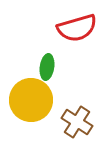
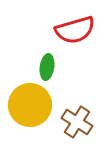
red semicircle: moved 2 px left, 2 px down
yellow circle: moved 1 px left, 5 px down
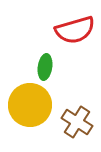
green ellipse: moved 2 px left
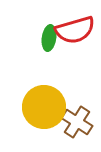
green ellipse: moved 4 px right, 29 px up
yellow circle: moved 14 px right, 2 px down
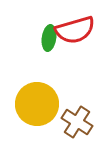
yellow circle: moved 7 px left, 3 px up
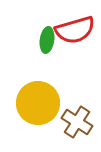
green ellipse: moved 2 px left, 2 px down
yellow circle: moved 1 px right, 1 px up
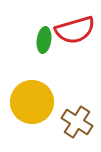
green ellipse: moved 3 px left
yellow circle: moved 6 px left, 1 px up
